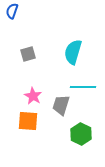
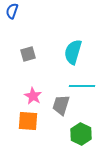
cyan line: moved 1 px left, 1 px up
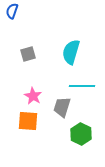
cyan semicircle: moved 2 px left
gray trapezoid: moved 1 px right, 2 px down
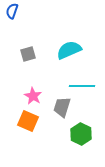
cyan semicircle: moved 2 px left, 2 px up; rotated 50 degrees clockwise
orange square: rotated 20 degrees clockwise
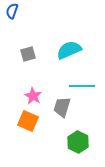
green hexagon: moved 3 px left, 8 px down
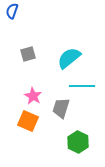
cyan semicircle: moved 8 px down; rotated 15 degrees counterclockwise
gray trapezoid: moved 1 px left, 1 px down
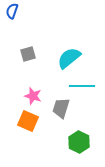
pink star: rotated 12 degrees counterclockwise
green hexagon: moved 1 px right
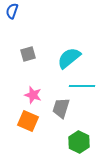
pink star: moved 1 px up
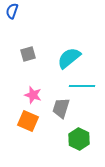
green hexagon: moved 3 px up
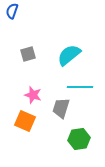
cyan semicircle: moved 3 px up
cyan line: moved 2 px left, 1 px down
orange square: moved 3 px left
green hexagon: rotated 25 degrees clockwise
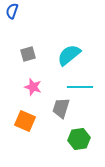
pink star: moved 8 px up
